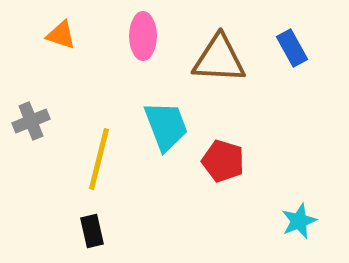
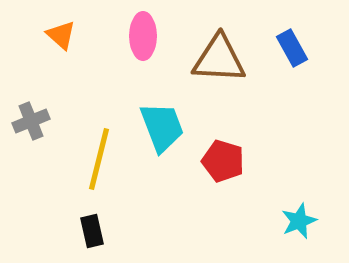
orange triangle: rotated 24 degrees clockwise
cyan trapezoid: moved 4 px left, 1 px down
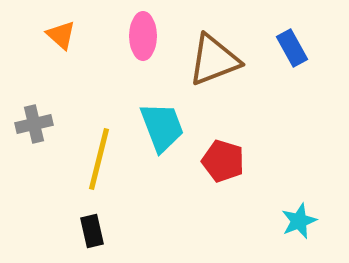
brown triangle: moved 5 px left, 1 px down; rotated 24 degrees counterclockwise
gray cross: moved 3 px right, 3 px down; rotated 9 degrees clockwise
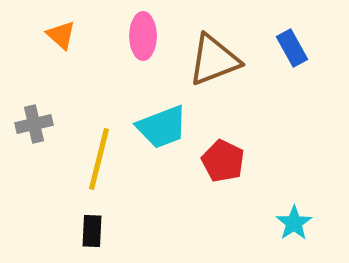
cyan trapezoid: rotated 90 degrees clockwise
red pentagon: rotated 9 degrees clockwise
cyan star: moved 5 px left, 2 px down; rotated 12 degrees counterclockwise
black rectangle: rotated 16 degrees clockwise
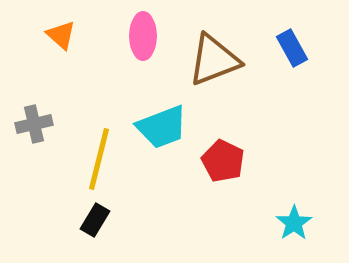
black rectangle: moved 3 px right, 11 px up; rotated 28 degrees clockwise
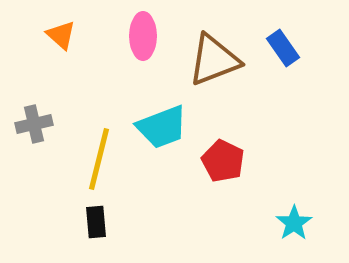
blue rectangle: moved 9 px left; rotated 6 degrees counterclockwise
black rectangle: moved 1 px right, 2 px down; rotated 36 degrees counterclockwise
